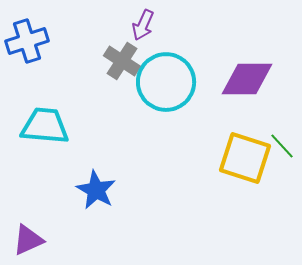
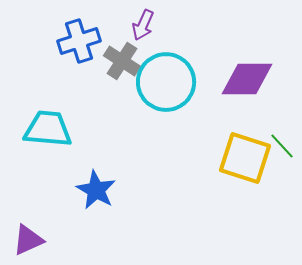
blue cross: moved 52 px right
cyan trapezoid: moved 3 px right, 3 px down
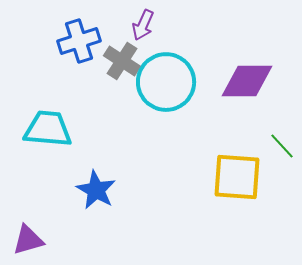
purple diamond: moved 2 px down
yellow square: moved 8 px left, 19 px down; rotated 14 degrees counterclockwise
purple triangle: rotated 8 degrees clockwise
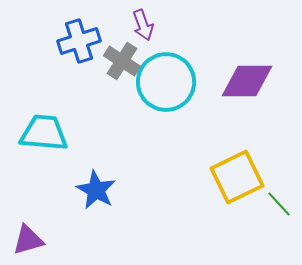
purple arrow: rotated 44 degrees counterclockwise
cyan trapezoid: moved 4 px left, 4 px down
green line: moved 3 px left, 58 px down
yellow square: rotated 30 degrees counterclockwise
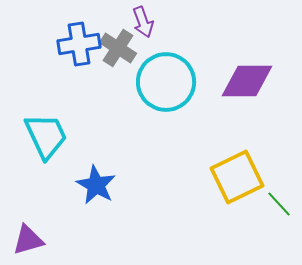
purple arrow: moved 3 px up
blue cross: moved 3 px down; rotated 9 degrees clockwise
gray cross: moved 4 px left, 13 px up
cyan trapezoid: moved 2 px right, 3 px down; rotated 60 degrees clockwise
blue star: moved 5 px up
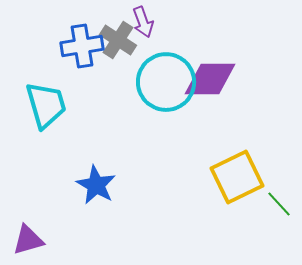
blue cross: moved 3 px right, 2 px down
gray cross: moved 8 px up
purple diamond: moved 37 px left, 2 px up
cyan trapezoid: moved 31 px up; rotated 9 degrees clockwise
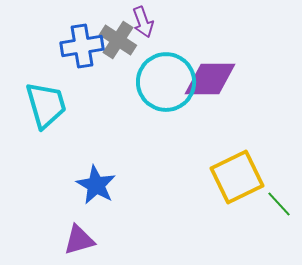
purple triangle: moved 51 px right
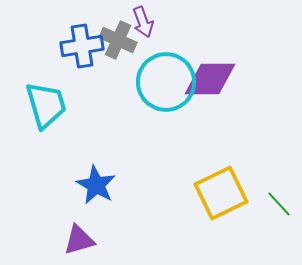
gray cross: rotated 9 degrees counterclockwise
yellow square: moved 16 px left, 16 px down
